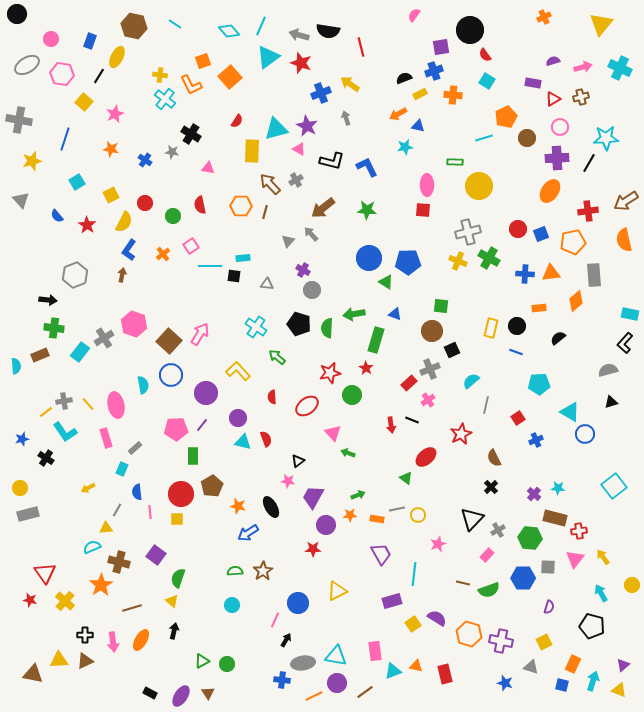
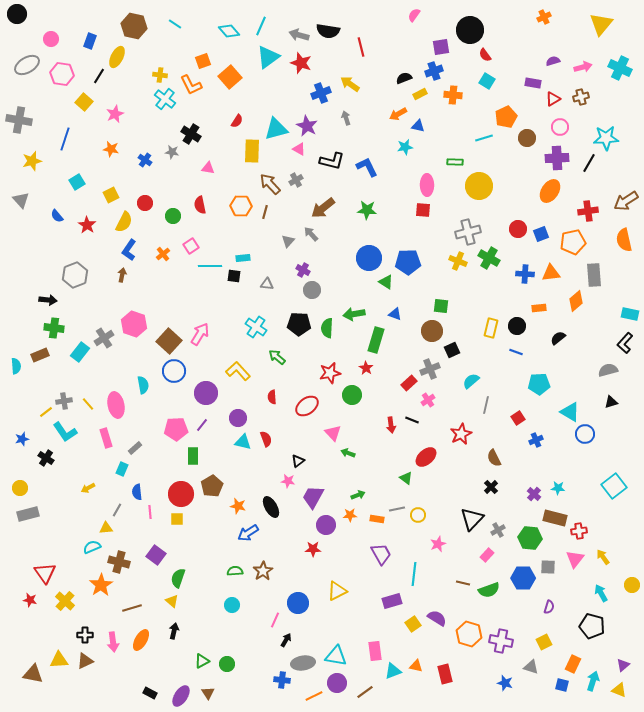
black pentagon at (299, 324): rotated 15 degrees counterclockwise
blue circle at (171, 375): moved 3 px right, 4 px up
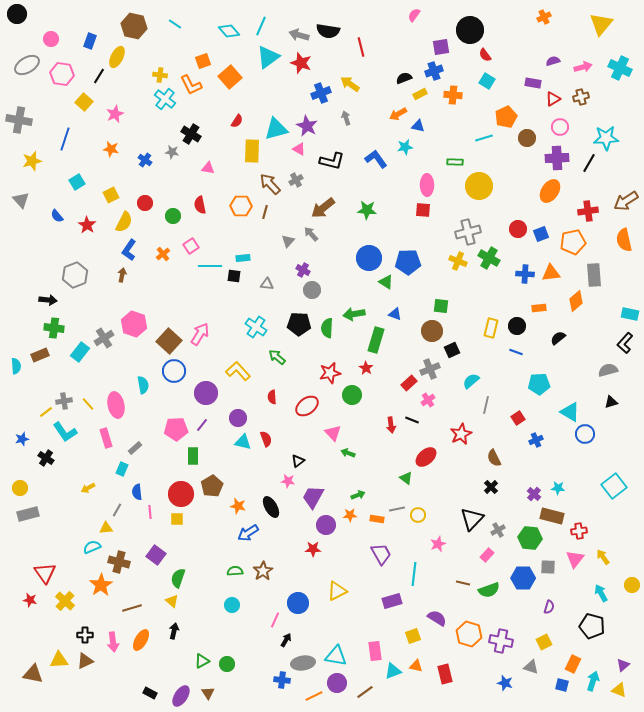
blue L-shape at (367, 167): moved 9 px right, 8 px up; rotated 10 degrees counterclockwise
brown rectangle at (555, 518): moved 3 px left, 2 px up
yellow square at (413, 624): moved 12 px down; rotated 14 degrees clockwise
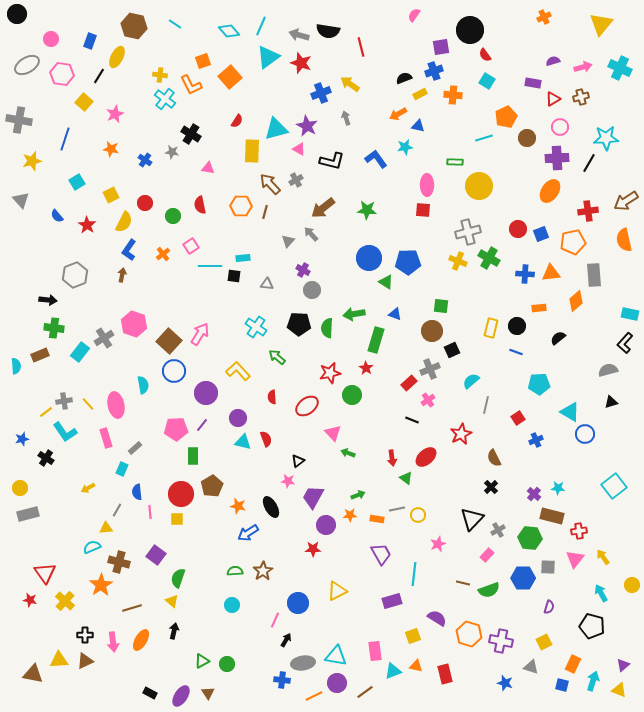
red arrow at (391, 425): moved 1 px right, 33 px down
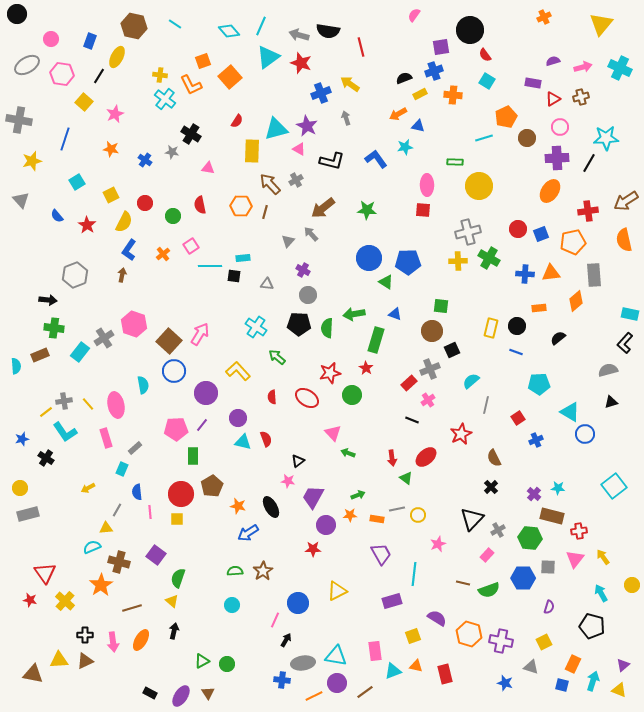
yellow cross at (458, 261): rotated 24 degrees counterclockwise
gray circle at (312, 290): moved 4 px left, 5 px down
red ellipse at (307, 406): moved 8 px up; rotated 70 degrees clockwise
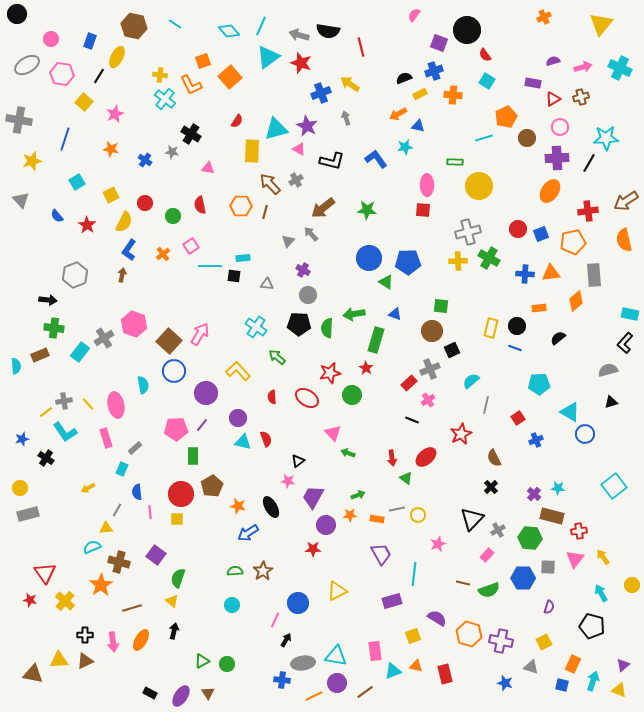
black circle at (470, 30): moved 3 px left
purple square at (441, 47): moved 2 px left, 4 px up; rotated 30 degrees clockwise
blue line at (516, 352): moved 1 px left, 4 px up
